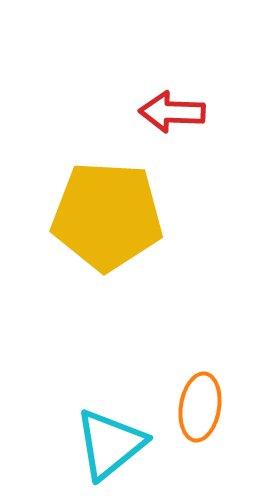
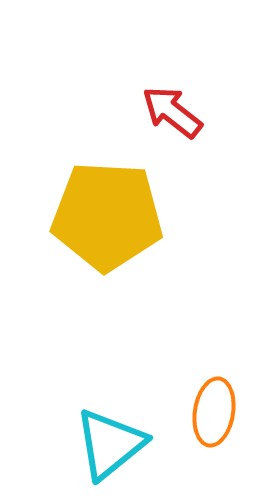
red arrow: rotated 36 degrees clockwise
orange ellipse: moved 14 px right, 5 px down
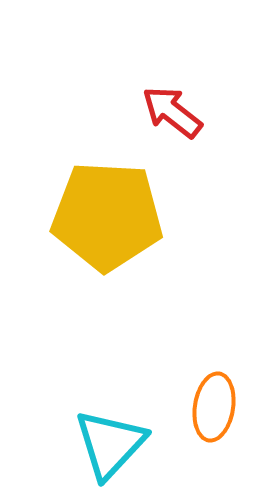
orange ellipse: moved 5 px up
cyan triangle: rotated 8 degrees counterclockwise
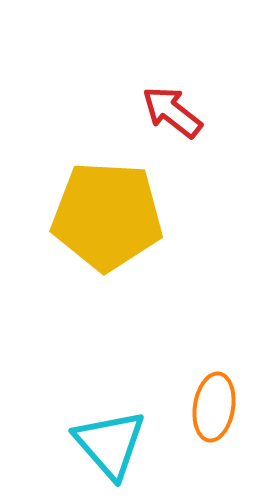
cyan triangle: rotated 24 degrees counterclockwise
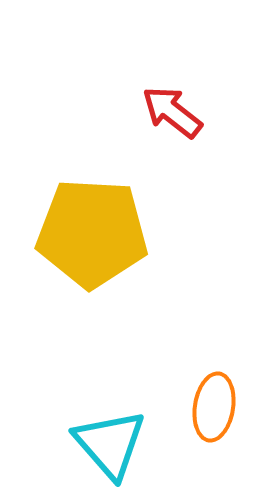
yellow pentagon: moved 15 px left, 17 px down
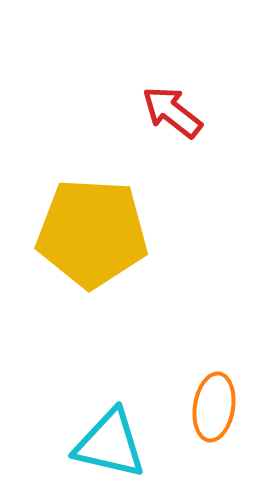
cyan triangle: rotated 36 degrees counterclockwise
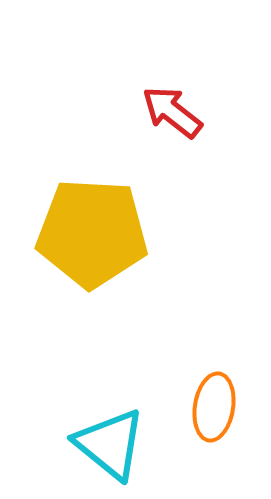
cyan triangle: rotated 26 degrees clockwise
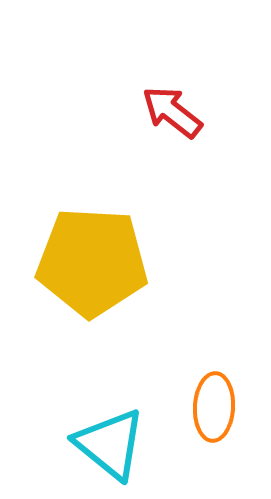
yellow pentagon: moved 29 px down
orange ellipse: rotated 6 degrees counterclockwise
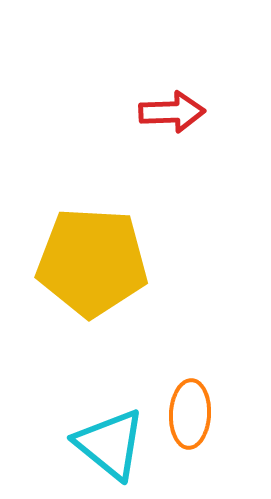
red arrow: rotated 140 degrees clockwise
orange ellipse: moved 24 px left, 7 px down
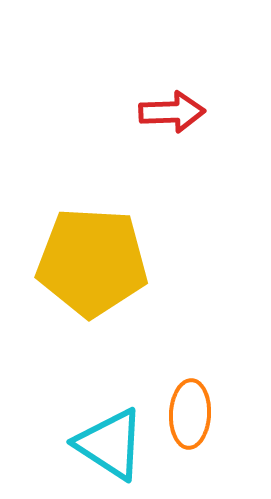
cyan triangle: rotated 6 degrees counterclockwise
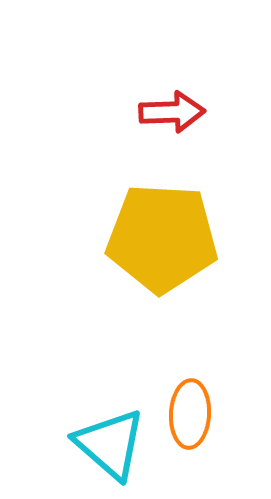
yellow pentagon: moved 70 px right, 24 px up
cyan triangle: rotated 8 degrees clockwise
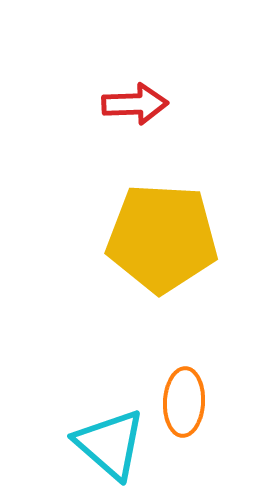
red arrow: moved 37 px left, 8 px up
orange ellipse: moved 6 px left, 12 px up
